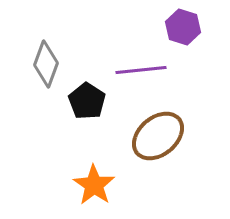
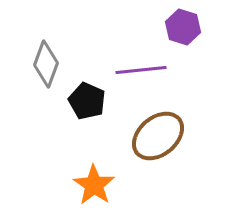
black pentagon: rotated 9 degrees counterclockwise
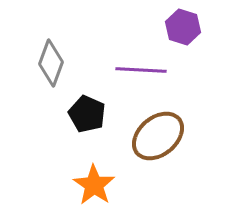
gray diamond: moved 5 px right, 1 px up
purple line: rotated 9 degrees clockwise
black pentagon: moved 13 px down
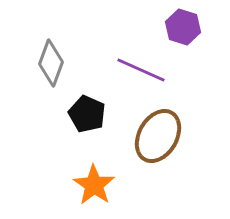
purple line: rotated 21 degrees clockwise
brown ellipse: rotated 20 degrees counterclockwise
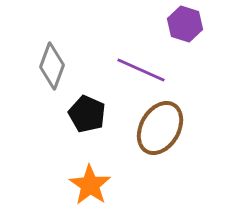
purple hexagon: moved 2 px right, 3 px up
gray diamond: moved 1 px right, 3 px down
brown ellipse: moved 2 px right, 8 px up
orange star: moved 4 px left
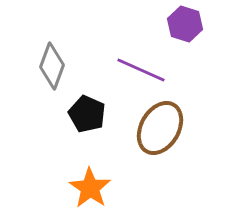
orange star: moved 3 px down
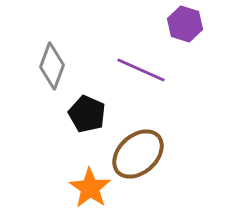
brown ellipse: moved 22 px left, 26 px down; rotated 18 degrees clockwise
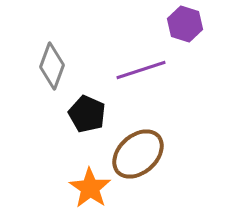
purple line: rotated 42 degrees counterclockwise
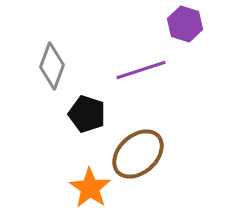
black pentagon: rotated 6 degrees counterclockwise
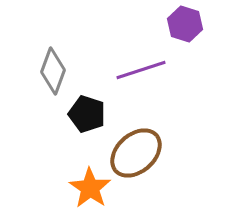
gray diamond: moved 1 px right, 5 px down
brown ellipse: moved 2 px left, 1 px up
